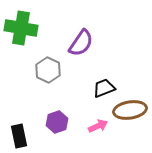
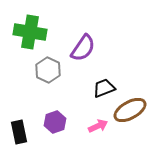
green cross: moved 9 px right, 4 px down
purple semicircle: moved 2 px right, 5 px down
brown ellipse: rotated 20 degrees counterclockwise
purple hexagon: moved 2 px left
black rectangle: moved 4 px up
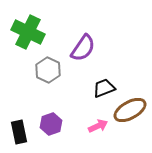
green cross: moved 2 px left; rotated 16 degrees clockwise
purple hexagon: moved 4 px left, 2 px down
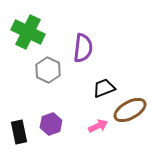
purple semicircle: rotated 28 degrees counterclockwise
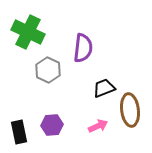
brown ellipse: rotated 68 degrees counterclockwise
purple hexagon: moved 1 px right, 1 px down; rotated 15 degrees clockwise
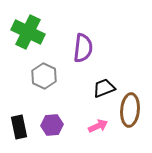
gray hexagon: moved 4 px left, 6 px down
brown ellipse: rotated 12 degrees clockwise
black rectangle: moved 5 px up
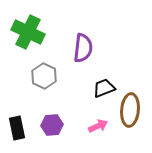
black rectangle: moved 2 px left, 1 px down
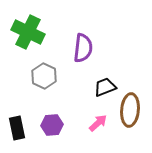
black trapezoid: moved 1 px right, 1 px up
pink arrow: moved 3 px up; rotated 18 degrees counterclockwise
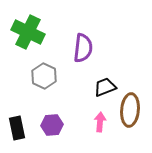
pink arrow: moved 2 px right, 1 px up; rotated 42 degrees counterclockwise
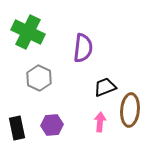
gray hexagon: moved 5 px left, 2 px down
